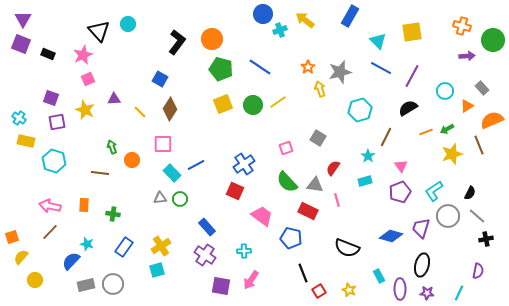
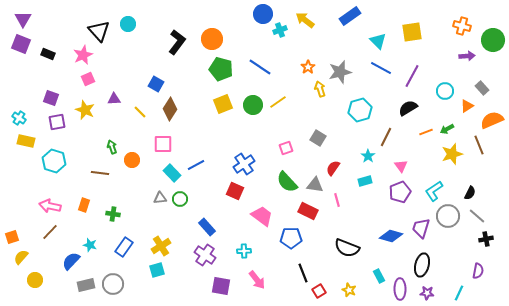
blue rectangle at (350, 16): rotated 25 degrees clockwise
blue square at (160, 79): moved 4 px left, 5 px down
orange rectangle at (84, 205): rotated 16 degrees clockwise
blue pentagon at (291, 238): rotated 15 degrees counterclockwise
cyan star at (87, 244): moved 3 px right, 1 px down
pink arrow at (251, 280): moved 6 px right; rotated 72 degrees counterclockwise
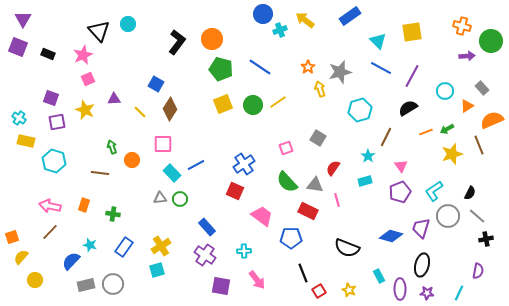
green circle at (493, 40): moved 2 px left, 1 px down
purple square at (21, 44): moved 3 px left, 3 px down
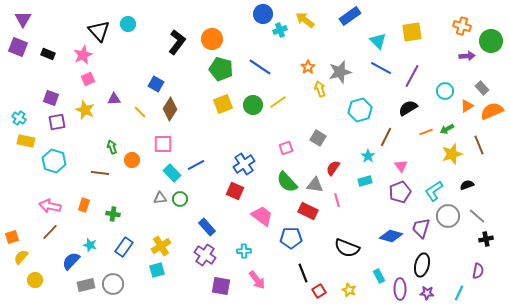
orange semicircle at (492, 120): moved 9 px up
black semicircle at (470, 193): moved 3 px left, 8 px up; rotated 136 degrees counterclockwise
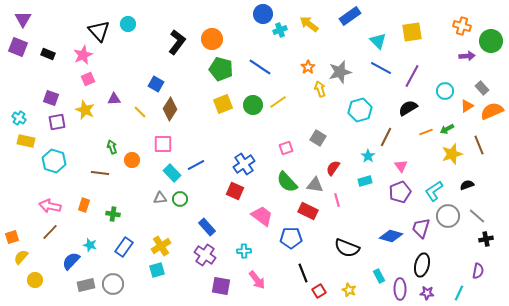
yellow arrow at (305, 20): moved 4 px right, 4 px down
